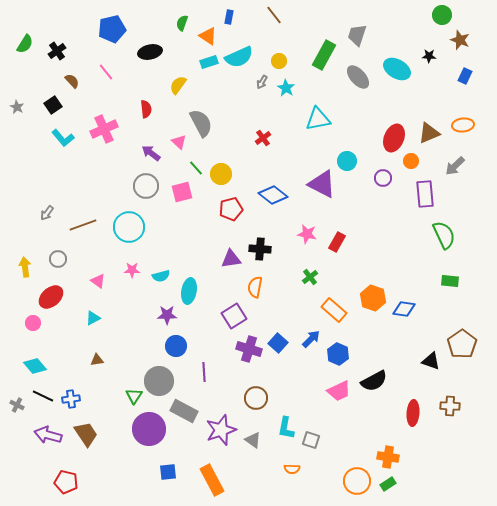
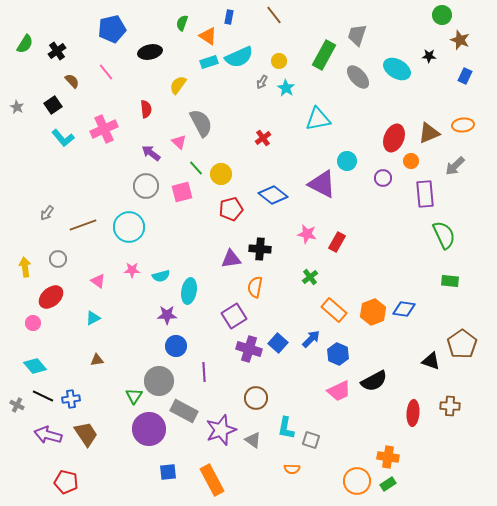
orange hexagon at (373, 298): moved 14 px down; rotated 20 degrees clockwise
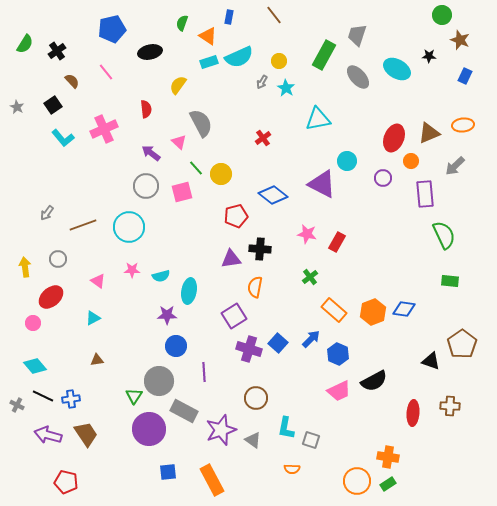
red pentagon at (231, 209): moved 5 px right, 7 px down
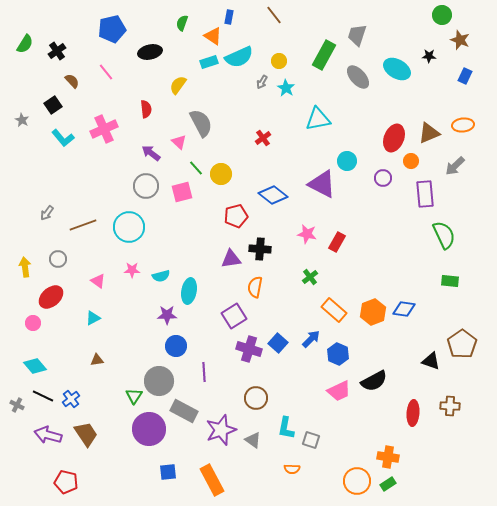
orange triangle at (208, 36): moved 5 px right
gray star at (17, 107): moved 5 px right, 13 px down
blue cross at (71, 399): rotated 30 degrees counterclockwise
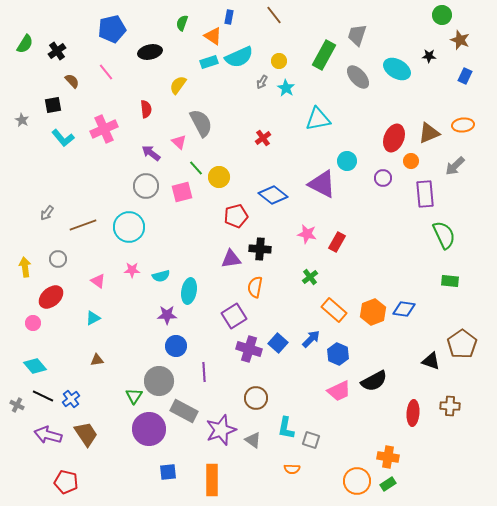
black square at (53, 105): rotated 24 degrees clockwise
yellow circle at (221, 174): moved 2 px left, 3 px down
orange rectangle at (212, 480): rotated 28 degrees clockwise
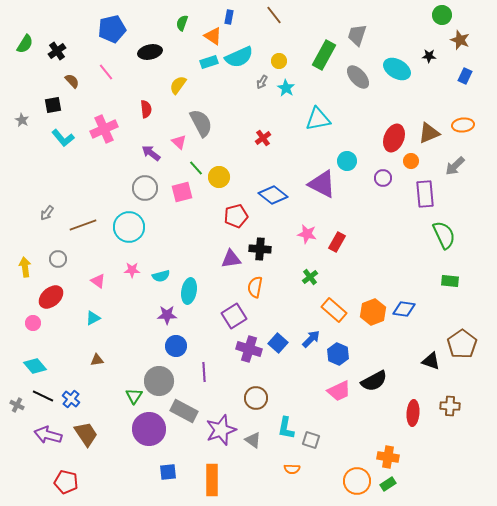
gray circle at (146, 186): moved 1 px left, 2 px down
blue cross at (71, 399): rotated 12 degrees counterclockwise
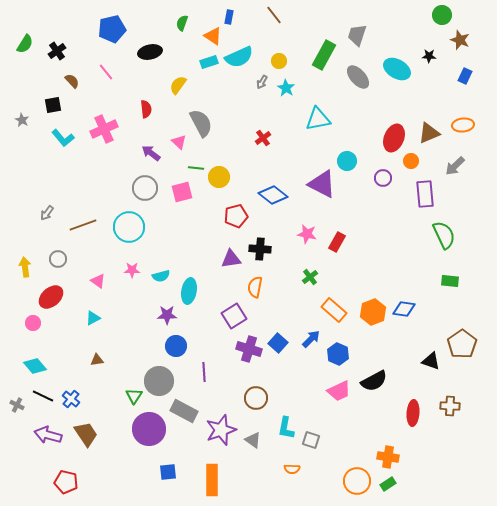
green line at (196, 168): rotated 42 degrees counterclockwise
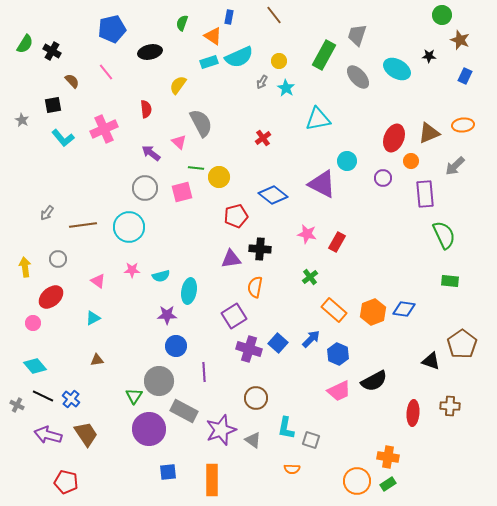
black cross at (57, 51): moved 5 px left; rotated 24 degrees counterclockwise
brown line at (83, 225): rotated 12 degrees clockwise
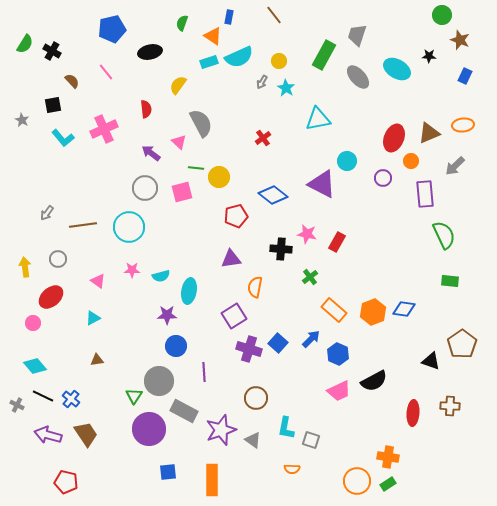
black cross at (260, 249): moved 21 px right
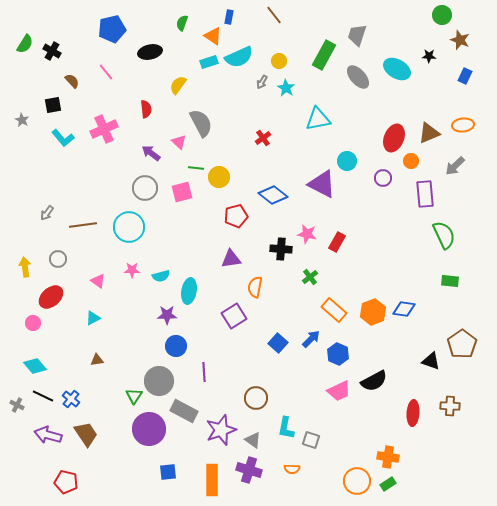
purple cross at (249, 349): moved 121 px down
